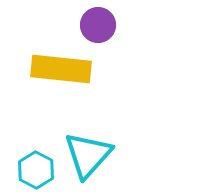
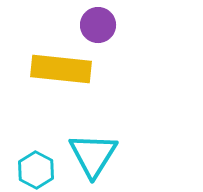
cyan triangle: moved 5 px right; rotated 10 degrees counterclockwise
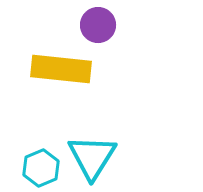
cyan triangle: moved 1 px left, 2 px down
cyan hexagon: moved 5 px right, 2 px up; rotated 9 degrees clockwise
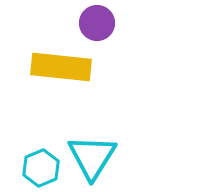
purple circle: moved 1 px left, 2 px up
yellow rectangle: moved 2 px up
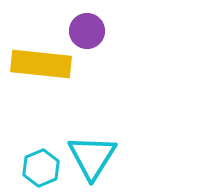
purple circle: moved 10 px left, 8 px down
yellow rectangle: moved 20 px left, 3 px up
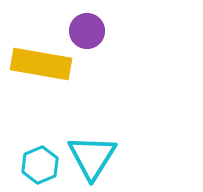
yellow rectangle: rotated 4 degrees clockwise
cyan hexagon: moved 1 px left, 3 px up
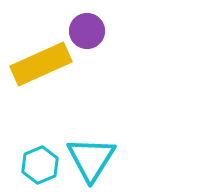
yellow rectangle: rotated 34 degrees counterclockwise
cyan triangle: moved 1 px left, 2 px down
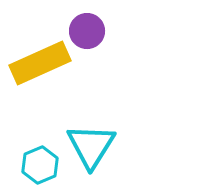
yellow rectangle: moved 1 px left, 1 px up
cyan triangle: moved 13 px up
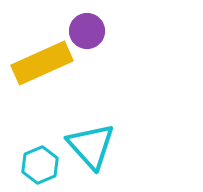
yellow rectangle: moved 2 px right
cyan triangle: rotated 14 degrees counterclockwise
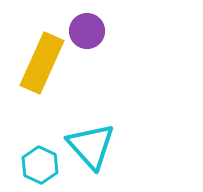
yellow rectangle: rotated 42 degrees counterclockwise
cyan hexagon: rotated 12 degrees counterclockwise
